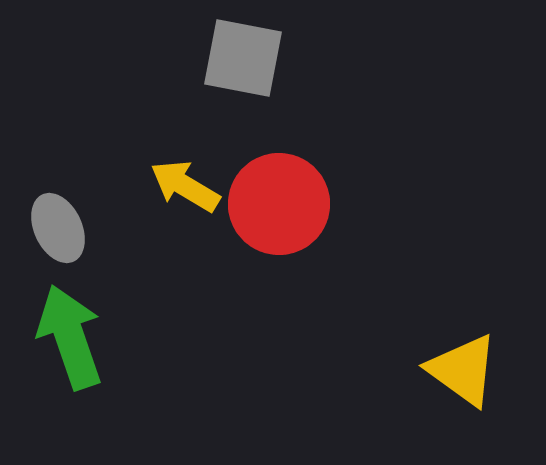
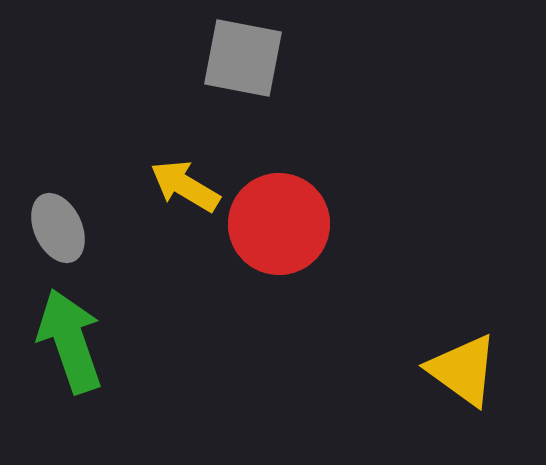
red circle: moved 20 px down
green arrow: moved 4 px down
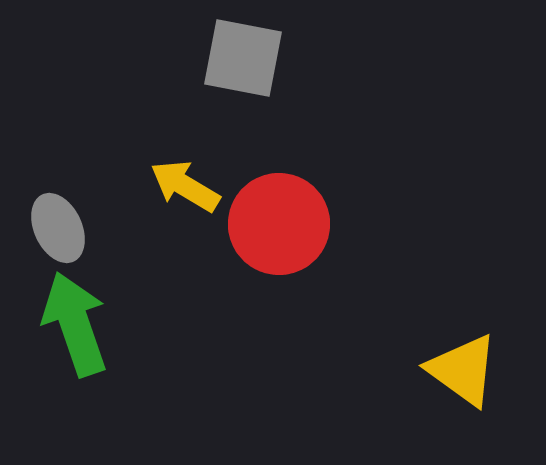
green arrow: moved 5 px right, 17 px up
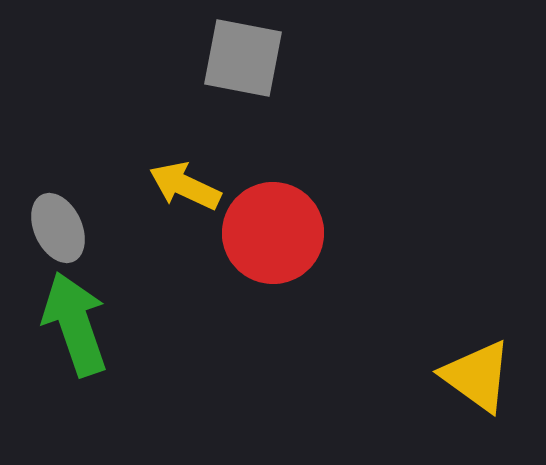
yellow arrow: rotated 6 degrees counterclockwise
red circle: moved 6 px left, 9 px down
yellow triangle: moved 14 px right, 6 px down
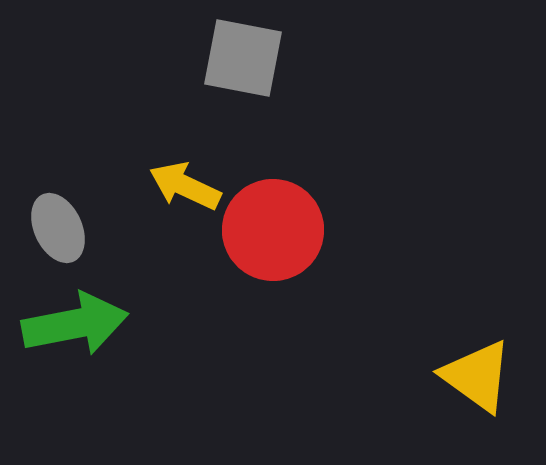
red circle: moved 3 px up
green arrow: rotated 98 degrees clockwise
